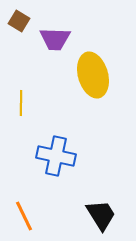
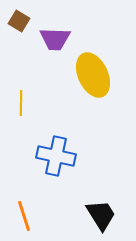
yellow ellipse: rotated 9 degrees counterclockwise
orange line: rotated 8 degrees clockwise
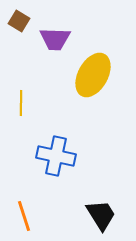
yellow ellipse: rotated 54 degrees clockwise
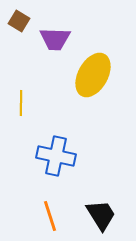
orange line: moved 26 px right
